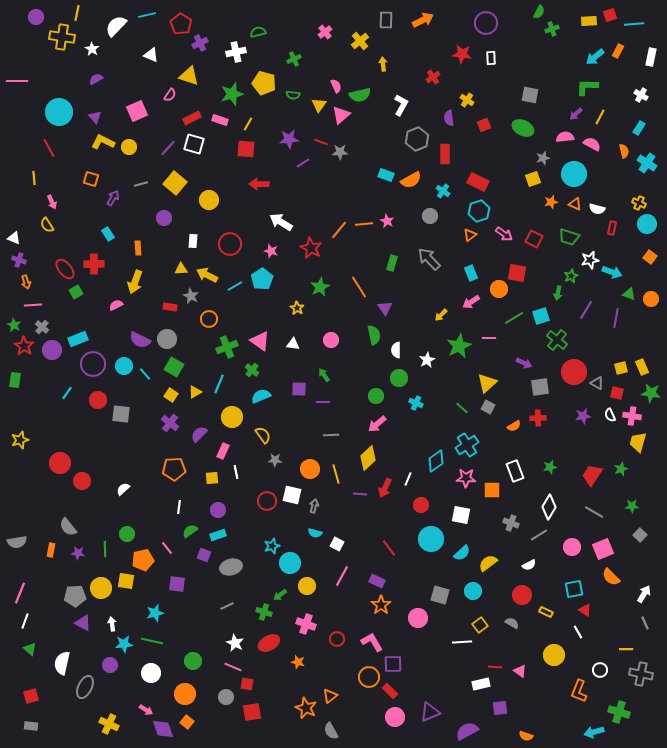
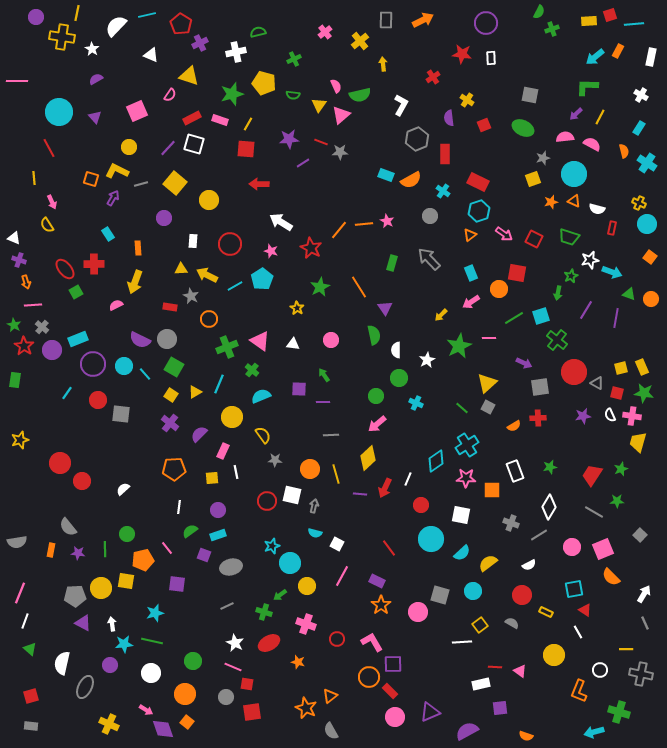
yellow L-shape at (103, 142): moved 14 px right, 29 px down
orange triangle at (575, 204): moved 1 px left, 3 px up
green star at (651, 393): moved 7 px left
green star at (632, 506): moved 15 px left, 5 px up
pink circle at (418, 618): moved 6 px up
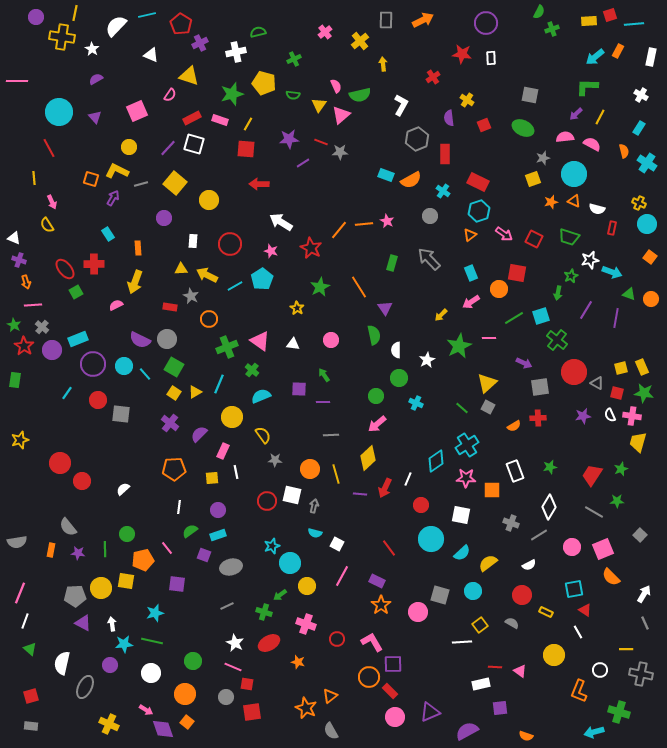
yellow line at (77, 13): moved 2 px left
yellow square at (171, 395): moved 3 px right, 2 px up
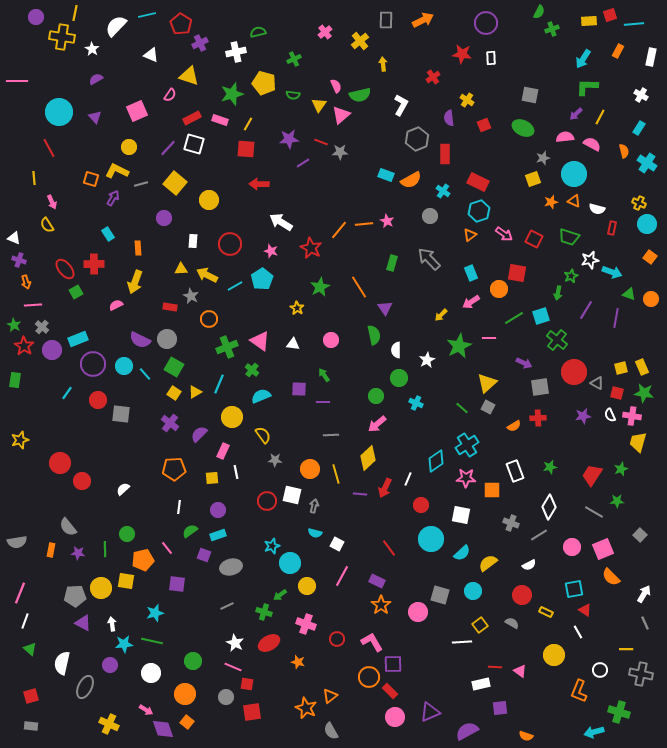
cyan arrow at (595, 57): moved 12 px left, 2 px down; rotated 18 degrees counterclockwise
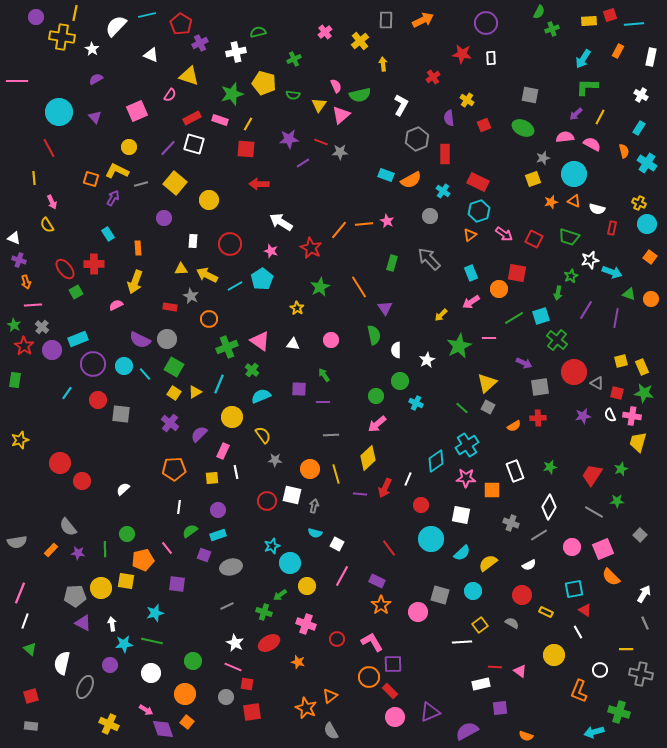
yellow square at (621, 368): moved 7 px up
green circle at (399, 378): moved 1 px right, 3 px down
orange rectangle at (51, 550): rotated 32 degrees clockwise
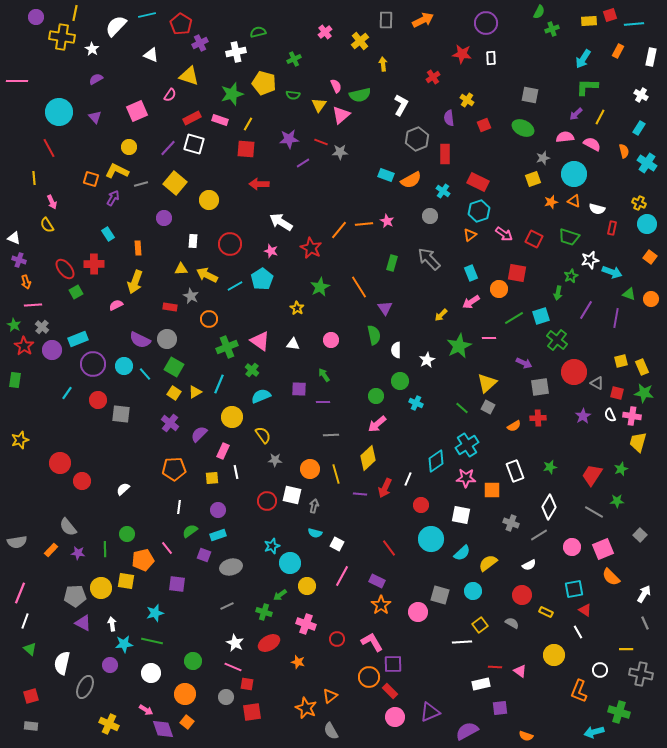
purple star at (583, 416): rotated 21 degrees counterclockwise
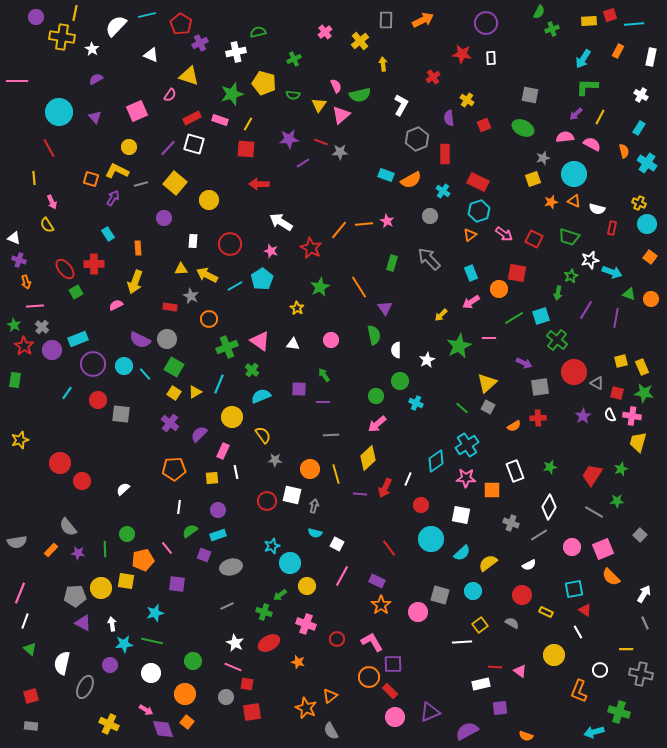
pink line at (33, 305): moved 2 px right, 1 px down
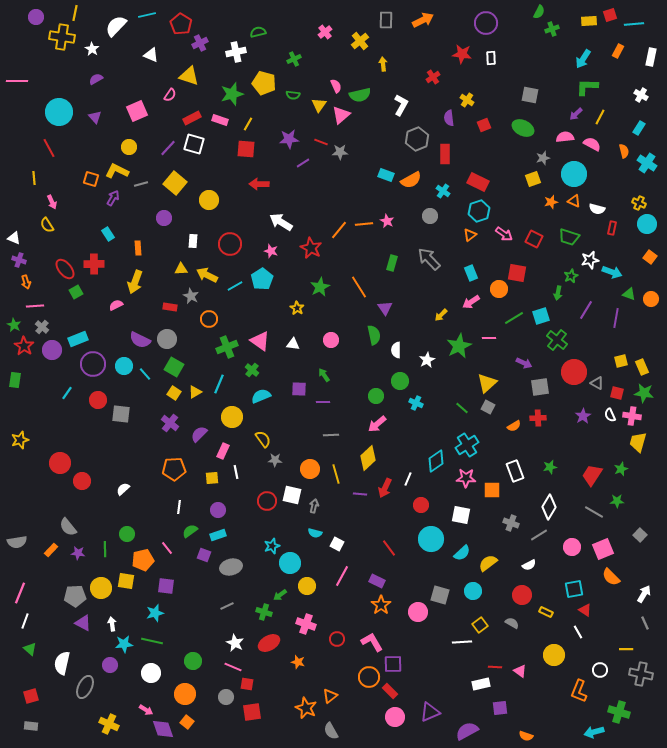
yellow semicircle at (263, 435): moved 4 px down
purple square at (177, 584): moved 11 px left, 2 px down
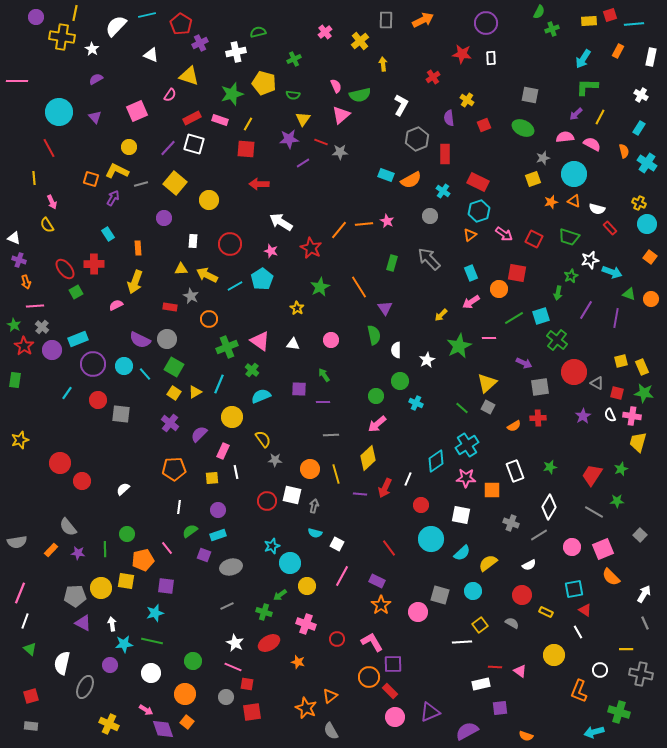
yellow triangle at (319, 105): moved 16 px left, 14 px down
red rectangle at (612, 228): moved 2 px left; rotated 56 degrees counterclockwise
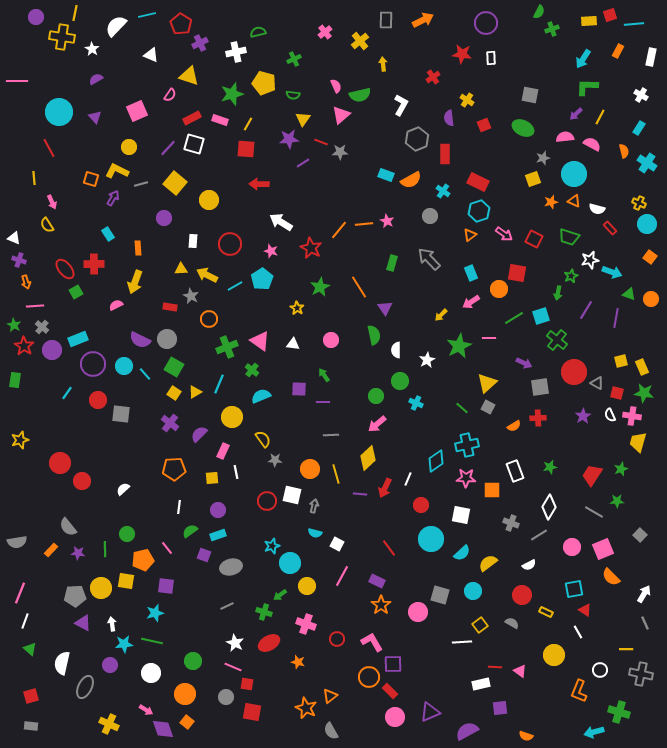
cyan cross at (467, 445): rotated 20 degrees clockwise
red square at (252, 712): rotated 18 degrees clockwise
